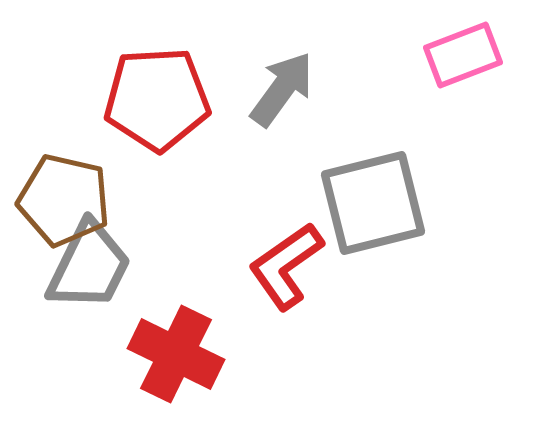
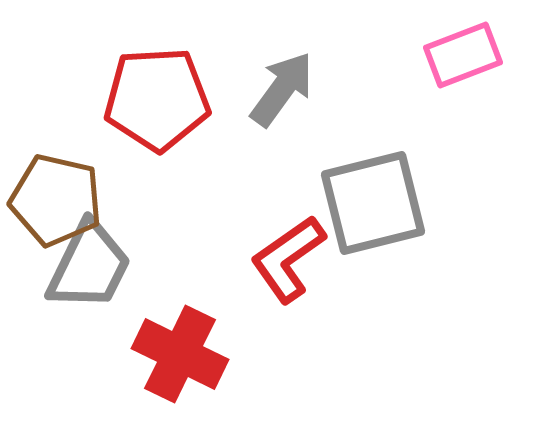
brown pentagon: moved 8 px left
red L-shape: moved 2 px right, 7 px up
red cross: moved 4 px right
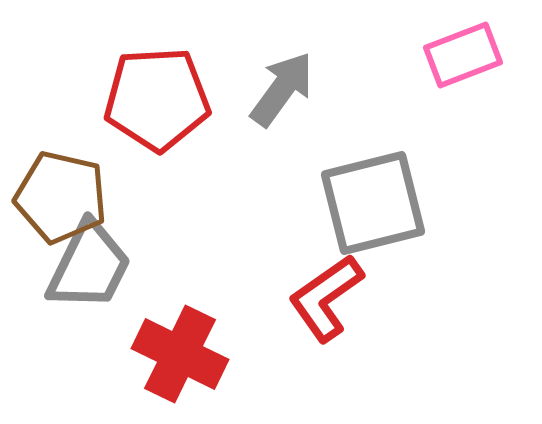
brown pentagon: moved 5 px right, 3 px up
red L-shape: moved 38 px right, 39 px down
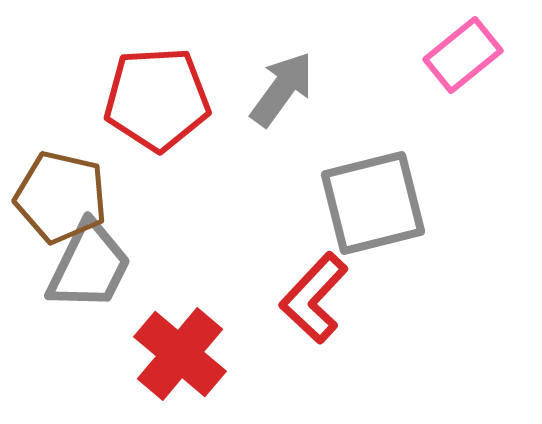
pink rectangle: rotated 18 degrees counterclockwise
red L-shape: moved 12 px left; rotated 12 degrees counterclockwise
red cross: rotated 14 degrees clockwise
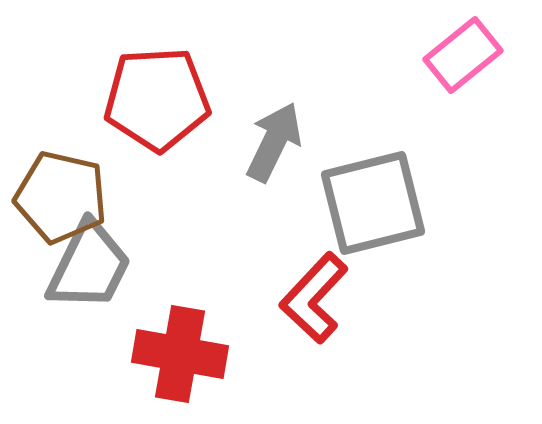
gray arrow: moved 8 px left, 53 px down; rotated 10 degrees counterclockwise
red cross: rotated 30 degrees counterclockwise
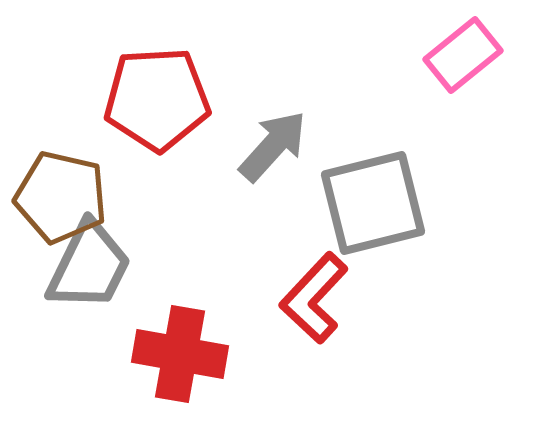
gray arrow: moved 1 px left, 4 px down; rotated 16 degrees clockwise
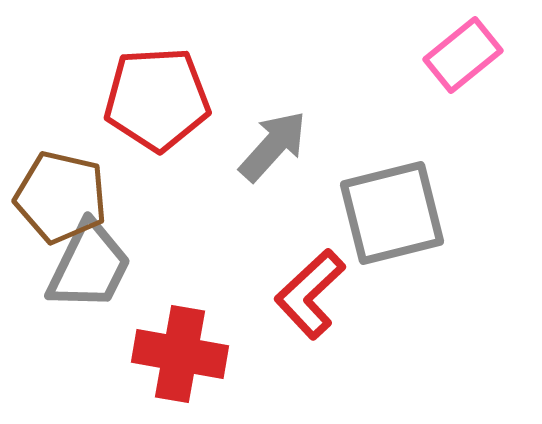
gray square: moved 19 px right, 10 px down
red L-shape: moved 4 px left, 4 px up; rotated 4 degrees clockwise
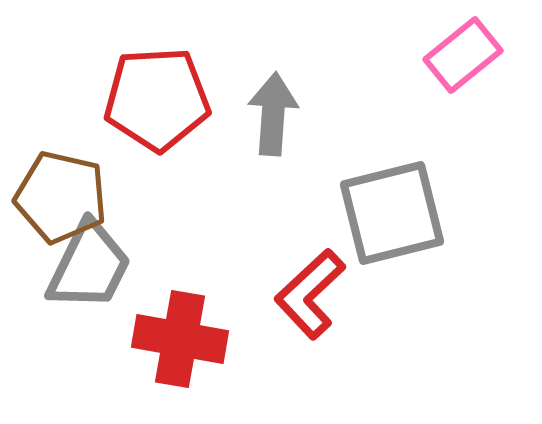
gray arrow: moved 32 px up; rotated 38 degrees counterclockwise
red cross: moved 15 px up
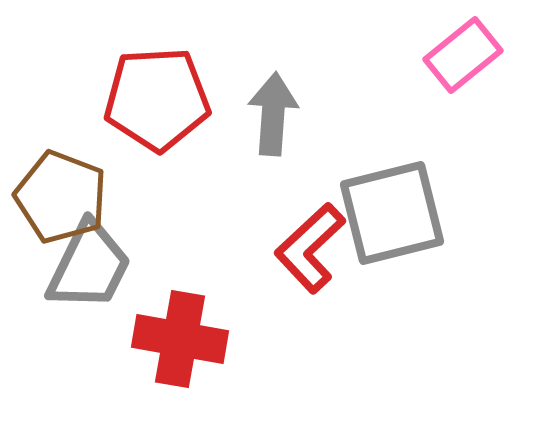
brown pentagon: rotated 8 degrees clockwise
red L-shape: moved 46 px up
